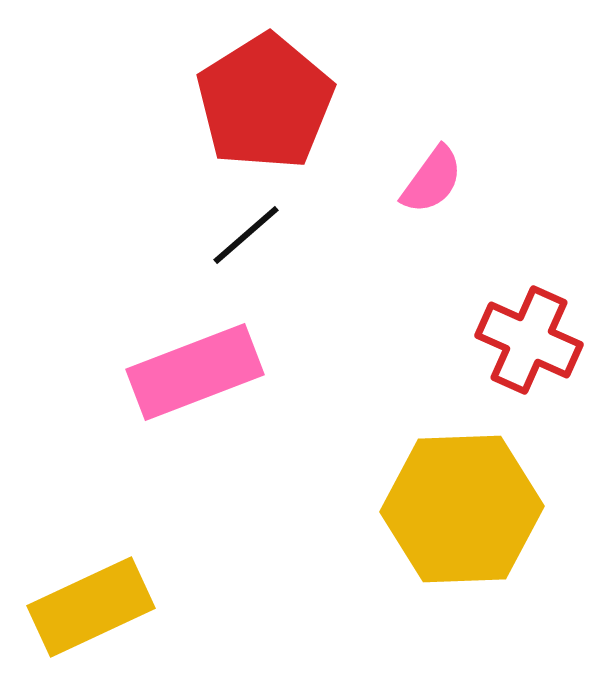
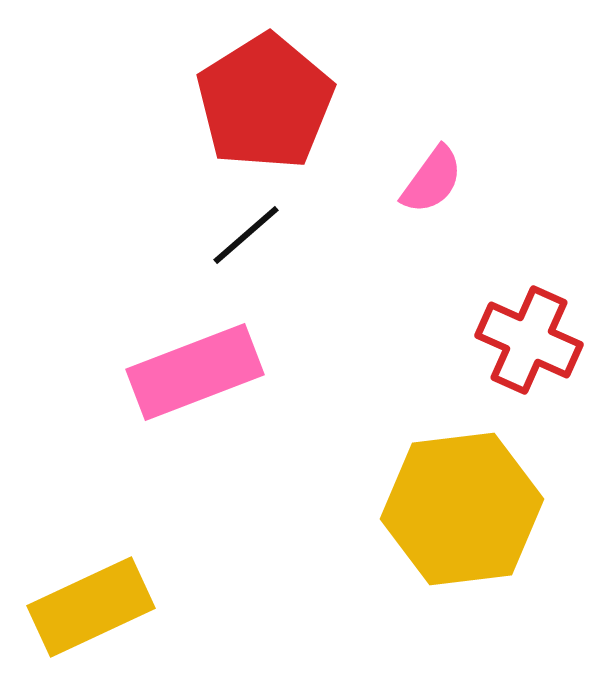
yellow hexagon: rotated 5 degrees counterclockwise
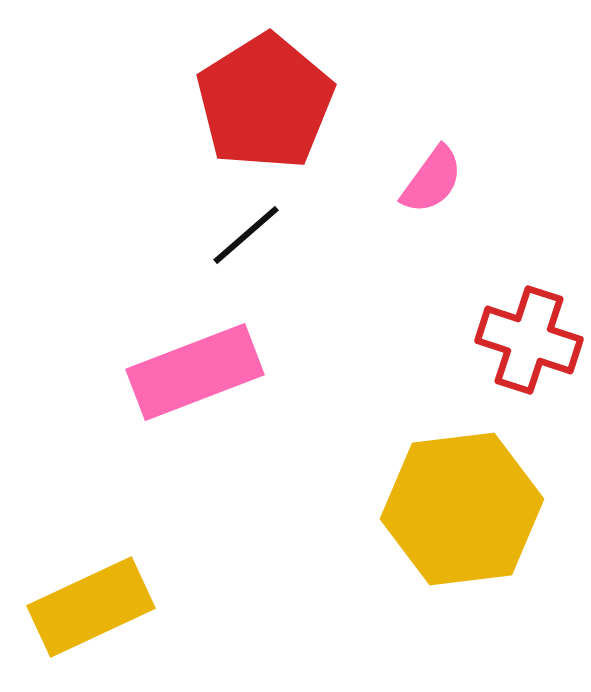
red cross: rotated 6 degrees counterclockwise
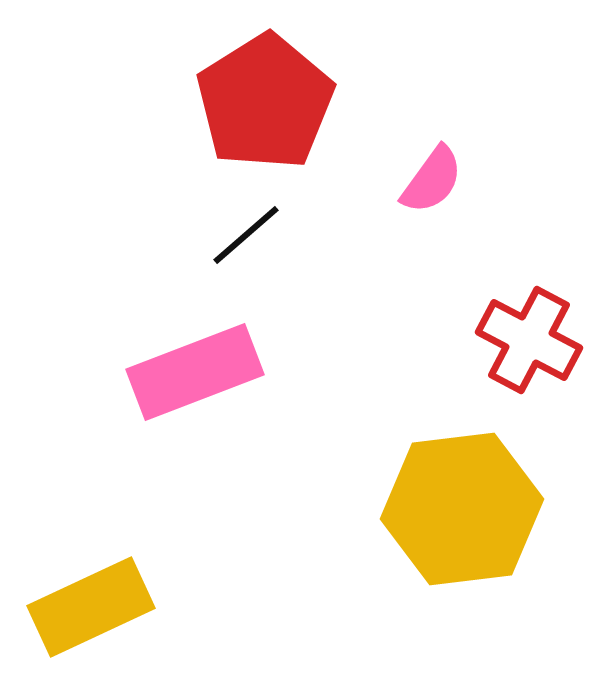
red cross: rotated 10 degrees clockwise
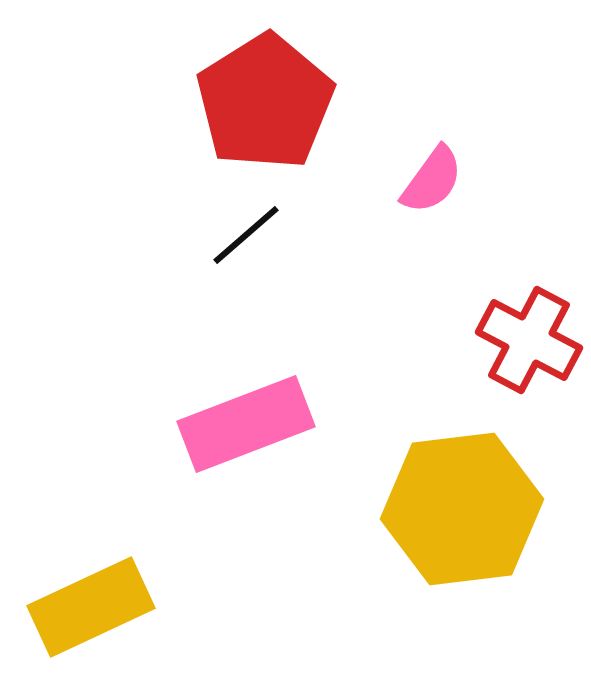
pink rectangle: moved 51 px right, 52 px down
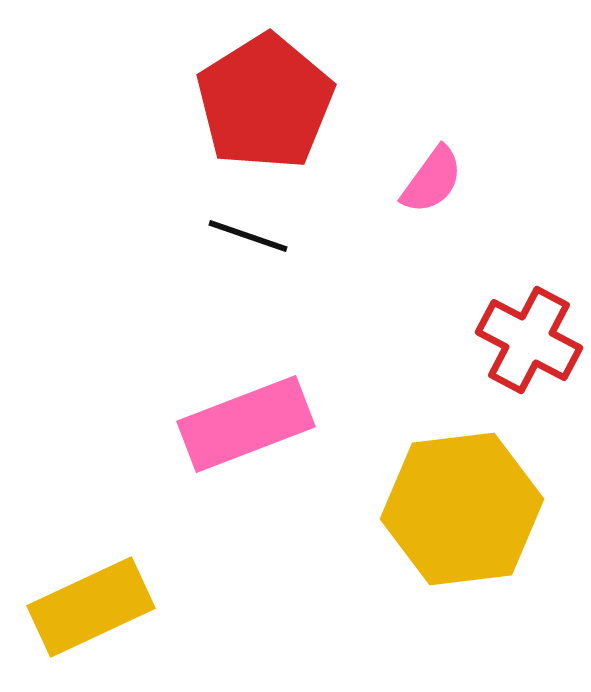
black line: moved 2 px right, 1 px down; rotated 60 degrees clockwise
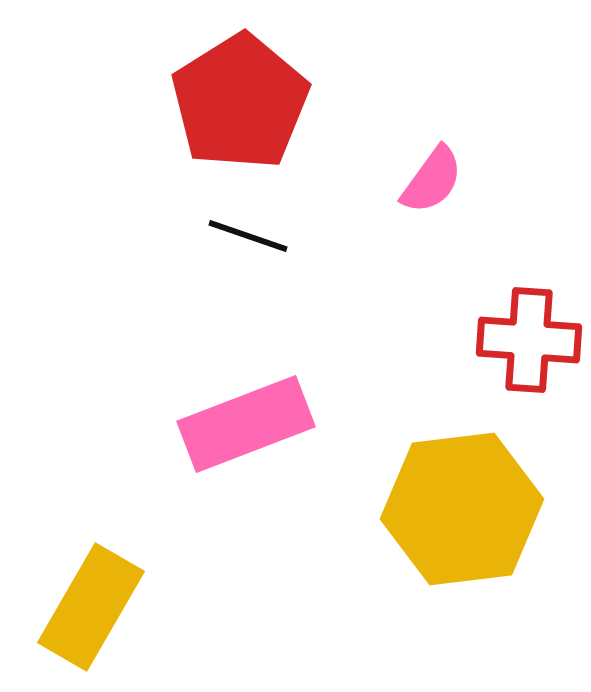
red pentagon: moved 25 px left
red cross: rotated 24 degrees counterclockwise
yellow rectangle: rotated 35 degrees counterclockwise
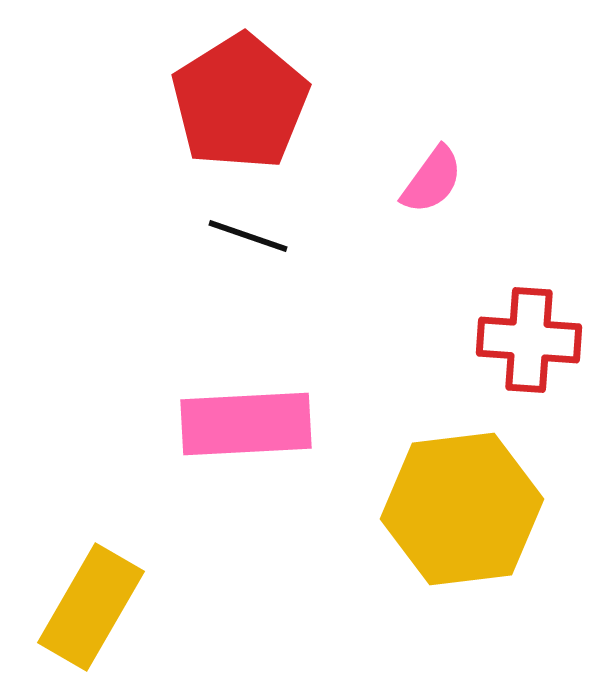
pink rectangle: rotated 18 degrees clockwise
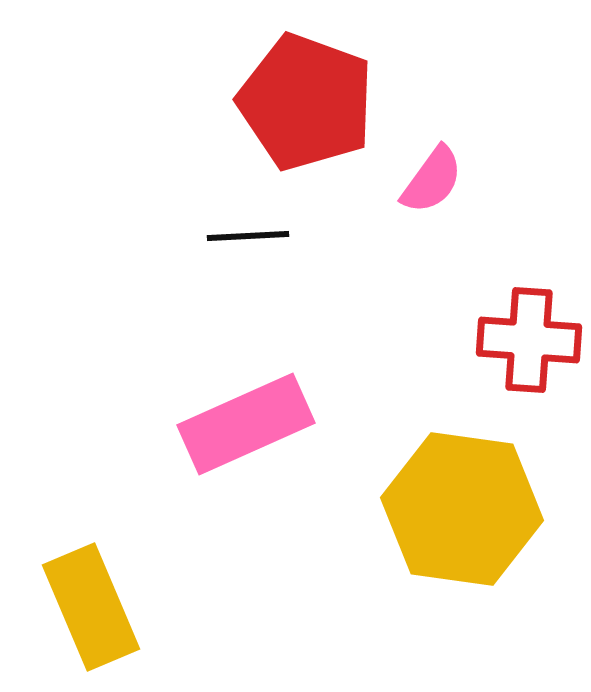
red pentagon: moved 66 px right; rotated 20 degrees counterclockwise
black line: rotated 22 degrees counterclockwise
pink rectangle: rotated 21 degrees counterclockwise
yellow hexagon: rotated 15 degrees clockwise
yellow rectangle: rotated 53 degrees counterclockwise
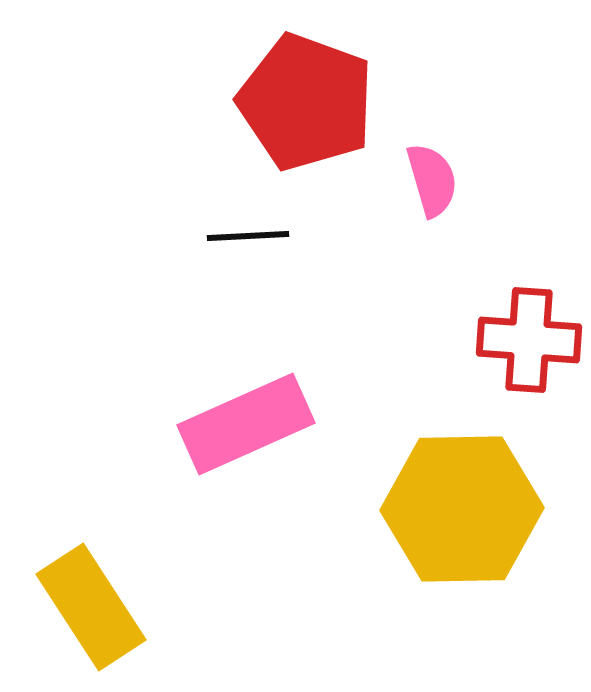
pink semicircle: rotated 52 degrees counterclockwise
yellow hexagon: rotated 9 degrees counterclockwise
yellow rectangle: rotated 10 degrees counterclockwise
